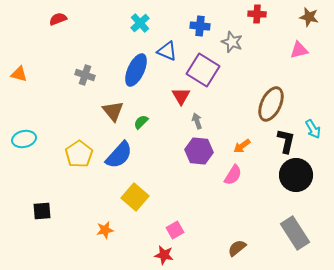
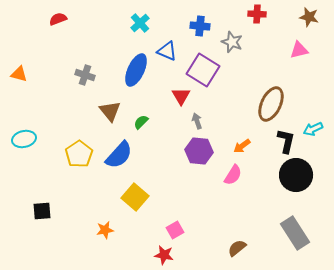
brown triangle: moved 3 px left
cyan arrow: rotated 96 degrees clockwise
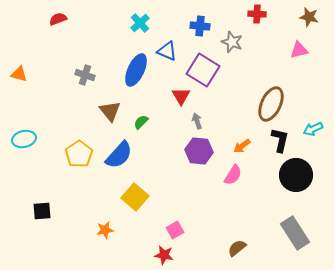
black L-shape: moved 6 px left, 1 px up
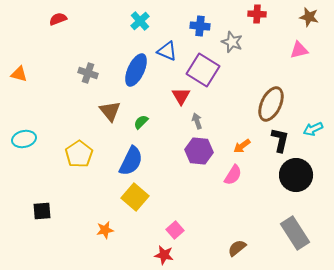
cyan cross: moved 2 px up
gray cross: moved 3 px right, 2 px up
blue semicircle: moved 12 px right, 6 px down; rotated 16 degrees counterclockwise
pink square: rotated 12 degrees counterclockwise
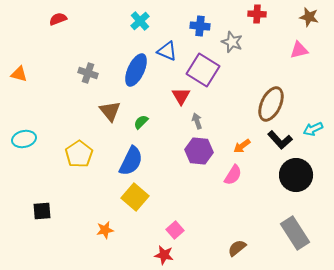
black L-shape: rotated 125 degrees clockwise
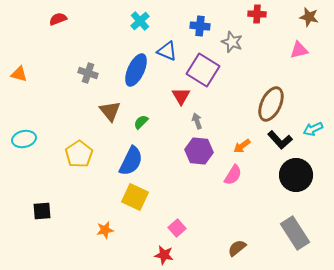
yellow square: rotated 16 degrees counterclockwise
pink square: moved 2 px right, 2 px up
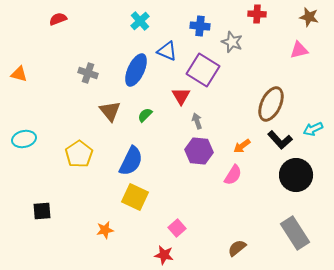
green semicircle: moved 4 px right, 7 px up
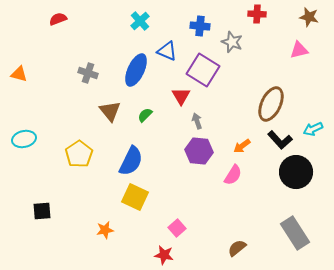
black circle: moved 3 px up
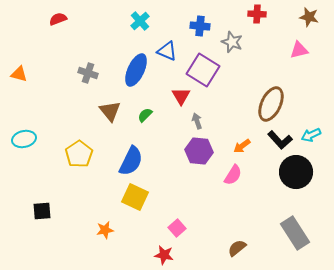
cyan arrow: moved 2 px left, 6 px down
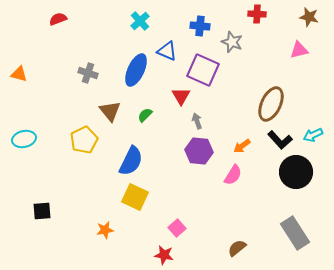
purple square: rotated 8 degrees counterclockwise
cyan arrow: moved 2 px right
yellow pentagon: moved 5 px right, 14 px up; rotated 8 degrees clockwise
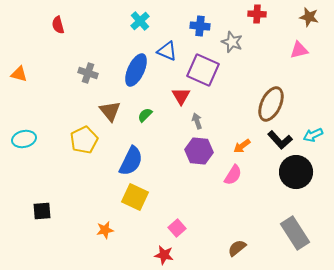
red semicircle: moved 6 px down; rotated 84 degrees counterclockwise
